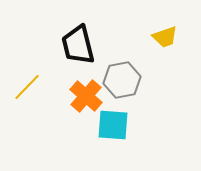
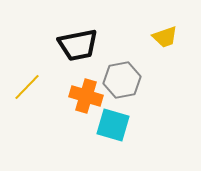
black trapezoid: rotated 87 degrees counterclockwise
orange cross: rotated 24 degrees counterclockwise
cyan square: rotated 12 degrees clockwise
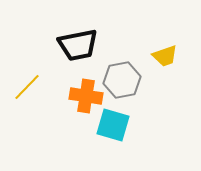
yellow trapezoid: moved 19 px down
orange cross: rotated 8 degrees counterclockwise
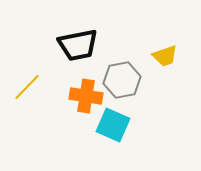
cyan square: rotated 8 degrees clockwise
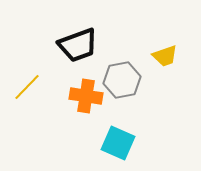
black trapezoid: rotated 9 degrees counterclockwise
cyan square: moved 5 px right, 18 px down
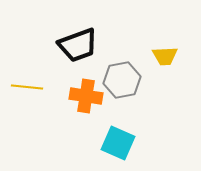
yellow trapezoid: rotated 16 degrees clockwise
yellow line: rotated 52 degrees clockwise
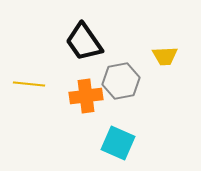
black trapezoid: moved 6 px right, 3 px up; rotated 75 degrees clockwise
gray hexagon: moved 1 px left, 1 px down
yellow line: moved 2 px right, 3 px up
orange cross: rotated 16 degrees counterclockwise
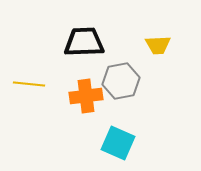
black trapezoid: rotated 123 degrees clockwise
yellow trapezoid: moved 7 px left, 11 px up
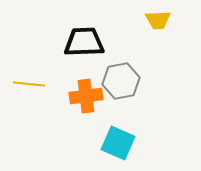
yellow trapezoid: moved 25 px up
